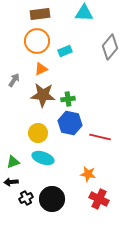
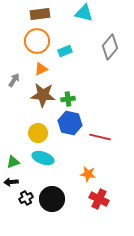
cyan triangle: rotated 12 degrees clockwise
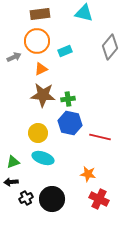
gray arrow: moved 23 px up; rotated 32 degrees clockwise
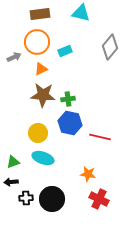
cyan triangle: moved 3 px left
orange circle: moved 1 px down
black cross: rotated 24 degrees clockwise
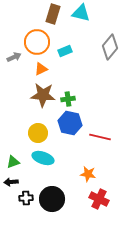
brown rectangle: moved 13 px right; rotated 66 degrees counterclockwise
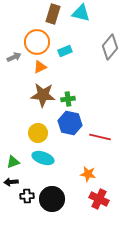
orange triangle: moved 1 px left, 2 px up
black cross: moved 1 px right, 2 px up
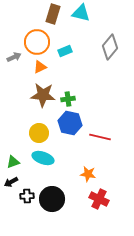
yellow circle: moved 1 px right
black arrow: rotated 24 degrees counterclockwise
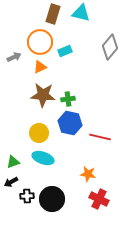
orange circle: moved 3 px right
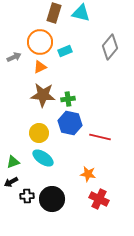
brown rectangle: moved 1 px right, 1 px up
cyan ellipse: rotated 15 degrees clockwise
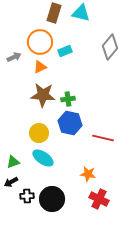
red line: moved 3 px right, 1 px down
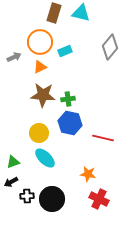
cyan ellipse: moved 2 px right; rotated 10 degrees clockwise
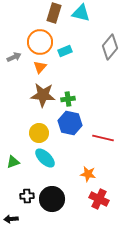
orange triangle: rotated 24 degrees counterclockwise
black arrow: moved 37 px down; rotated 24 degrees clockwise
